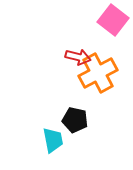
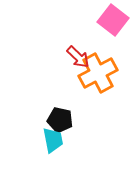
red arrow: rotated 30 degrees clockwise
black pentagon: moved 15 px left
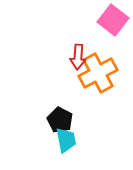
red arrow: rotated 50 degrees clockwise
black pentagon: rotated 15 degrees clockwise
cyan trapezoid: moved 13 px right
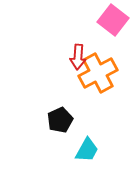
black pentagon: rotated 20 degrees clockwise
cyan trapezoid: moved 21 px right, 10 px down; rotated 40 degrees clockwise
